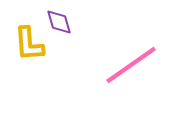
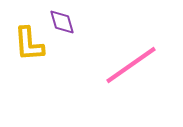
purple diamond: moved 3 px right
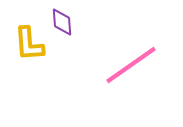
purple diamond: rotated 12 degrees clockwise
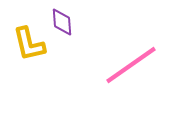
yellow L-shape: rotated 9 degrees counterclockwise
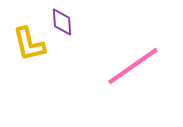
pink line: moved 2 px right, 1 px down
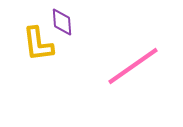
yellow L-shape: moved 9 px right; rotated 6 degrees clockwise
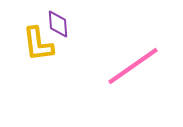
purple diamond: moved 4 px left, 2 px down
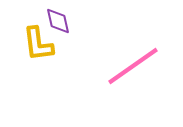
purple diamond: moved 3 px up; rotated 8 degrees counterclockwise
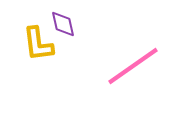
purple diamond: moved 5 px right, 3 px down
